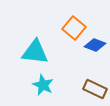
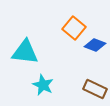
cyan triangle: moved 10 px left
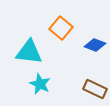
orange square: moved 13 px left
cyan triangle: moved 4 px right
cyan star: moved 3 px left, 1 px up
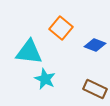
cyan star: moved 5 px right, 5 px up
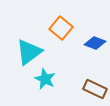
blue diamond: moved 2 px up
cyan triangle: rotated 44 degrees counterclockwise
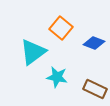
blue diamond: moved 1 px left
cyan triangle: moved 4 px right
cyan star: moved 12 px right, 2 px up; rotated 15 degrees counterclockwise
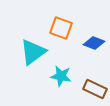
orange square: rotated 20 degrees counterclockwise
cyan star: moved 4 px right, 1 px up
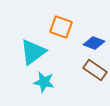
orange square: moved 1 px up
cyan star: moved 17 px left, 6 px down
brown rectangle: moved 19 px up; rotated 10 degrees clockwise
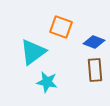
blue diamond: moved 1 px up
brown rectangle: rotated 50 degrees clockwise
cyan star: moved 3 px right
